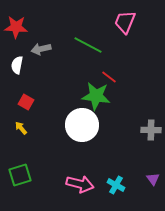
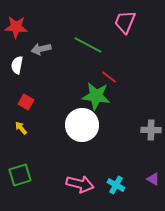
purple triangle: rotated 24 degrees counterclockwise
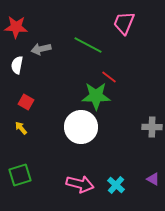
pink trapezoid: moved 1 px left, 1 px down
green star: rotated 8 degrees counterclockwise
white circle: moved 1 px left, 2 px down
gray cross: moved 1 px right, 3 px up
cyan cross: rotated 12 degrees clockwise
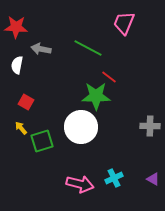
green line: moved 3 px down
gray arrow: rotated 24 degrees clockwise
gray cross: moved 2 px left, 1 px up
green square: moved 22 px right, 34 px up
cyan cross: moved 2 px left, 7 px up; rotated 24 degrees clockwise
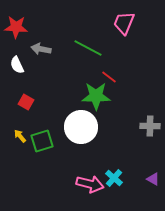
white semicircle: rotated 36 degrees counterclockwise
yellow arrow: moved 1 px left, 8 px down
cyan cross: rotated 24 degrees counterclockwise
pink arrow: moved 10 px right
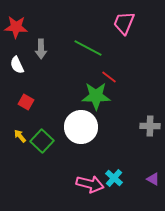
gray arrow: rotated 102 degrees counterclockwise
green square: rotated 30 degrees counterclockwise
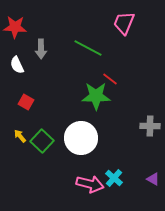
red star: moved 1 px left
red line: moved 1 px right, 2 px down
white circle: moved 11 px down
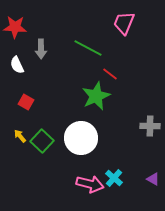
red line: moved 5 px up
green star: rotated 24 degrees counterclockwise
